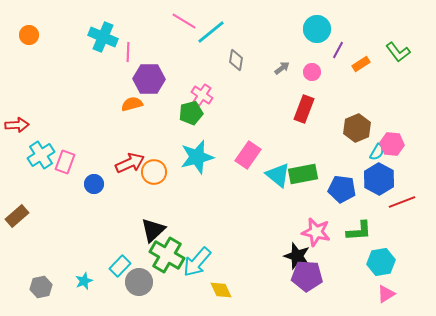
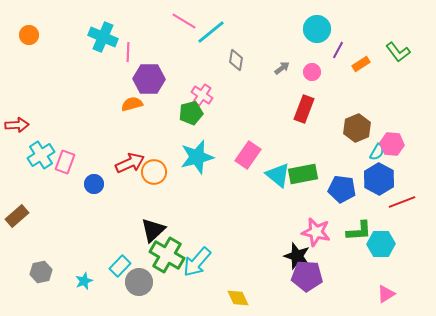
cyan hexagon at (381, 262): moved 18 px up; rotated 8 degrees clockwise
gray hexagon at (41, 287): moved 15 px up
yellow diamond at (221, 290): moved 17 px right, 8 px down
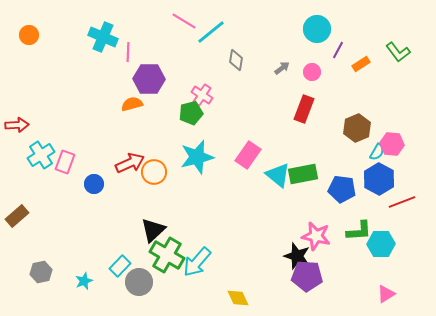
pink star at (316, 232): moved 4 px down
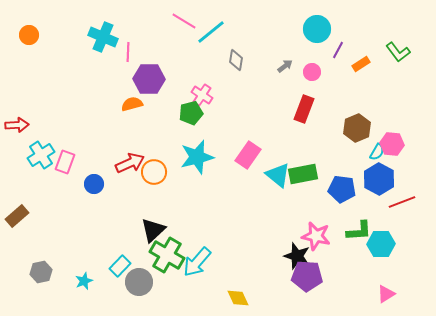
gray arrow at (282, 68): moved 3 px right, 2 px up
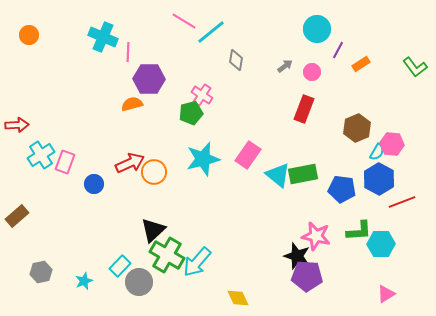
green L-shape at (398, 52): moved 17 px right, 15 px down
cyan star at (197, 157): moved 6 px right, 2 px down
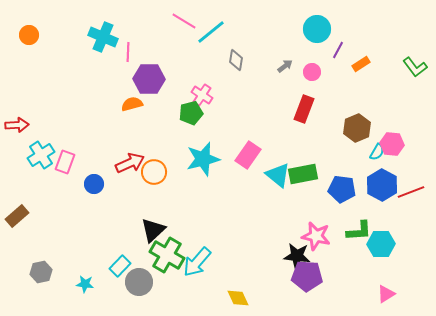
blue hexagon at (379, 179): moved 3 px right, 6 px down
red line at (402, 202): moved 9 px right, 10 px up
black star at (297, 256): rotated 12 degrees counterclockwise
cyan star at (84, 281): moved 1 px right, 3 px down; rotated 30 degrees clockwise
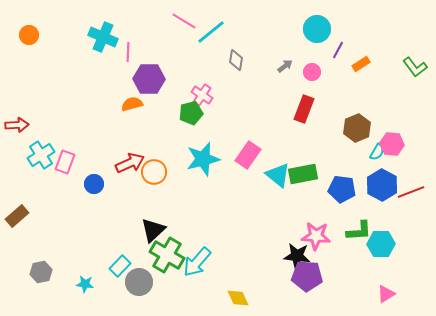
pink star at (316, 236): rotated 8 degrees counterclockwise
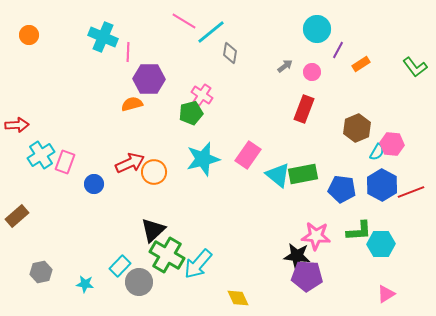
gray diamond at (236, 60): moved 6 px left, 7 px up
cyan arrow at (197, 262): moved 1 px right, 2 px down
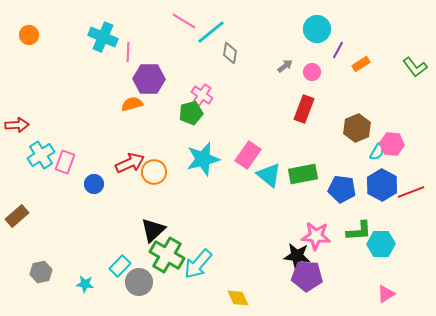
cyan triangle at (278, 175): moved 9 px left
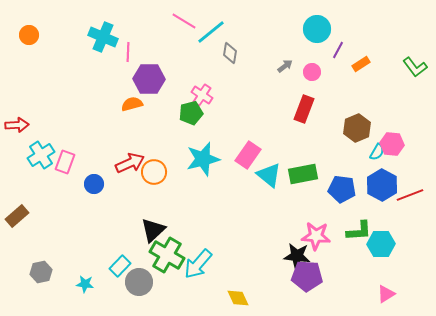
red line at (411, 192): moved 1 px left, 3 px down
